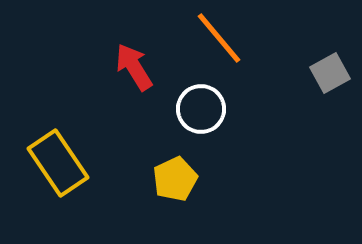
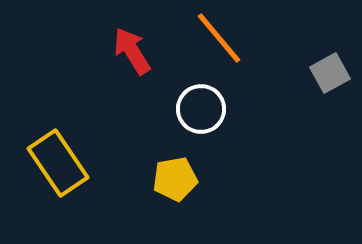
red arrow: moved 2 px left, 16 px up
yellow pentagon: rotated 15 degrees clockwise
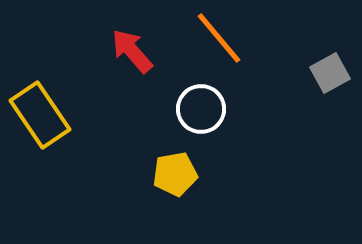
red arrow: rotated 9 degrees counterclockwise
yellow rectangle: moved 18 px left, 48 px up
yellow pentagon: moved 5 px up
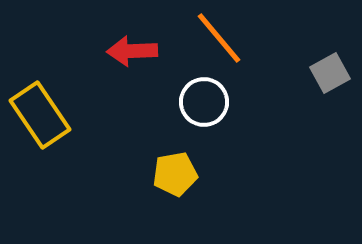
red arrow: rotated 51 degrees counterclockwise
white circle: moved 3 px right, 7 px up
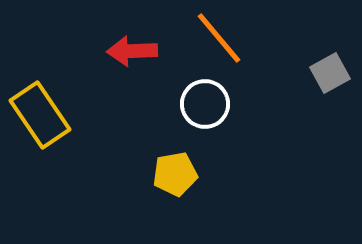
white circle: moved 1 px right, 2 px down
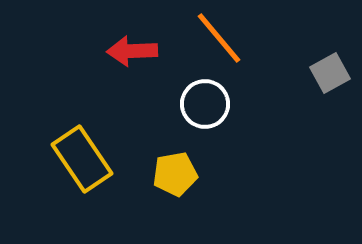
yellow rectangle: moved 42 px right, 44 px down
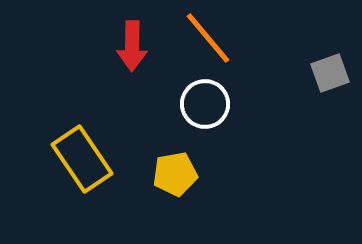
orange line: moved 11 px left
red arrow: moved 5 px up; rotated 87 degrees counterclockwise
gray square: rotated 9 degrees clockwise
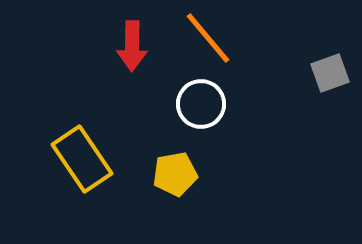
white circle: moved 4 px left
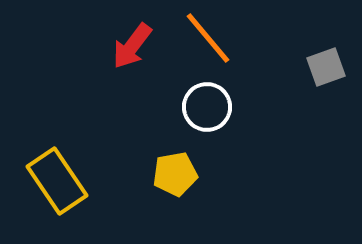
red arrow: rotated 36 degrees clockwise
gray square: moved 4 px left, 6 px up
white circle: moved 6 px right, 3 px down
yellow rectangle: moved 25 px left, 22 px down
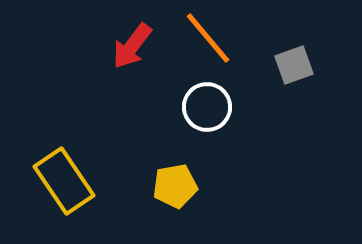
gray square: moved 32 px left, 2 px up
yellow pentagon: moved 12 px down
yellow rectangle: moved 7 px right
